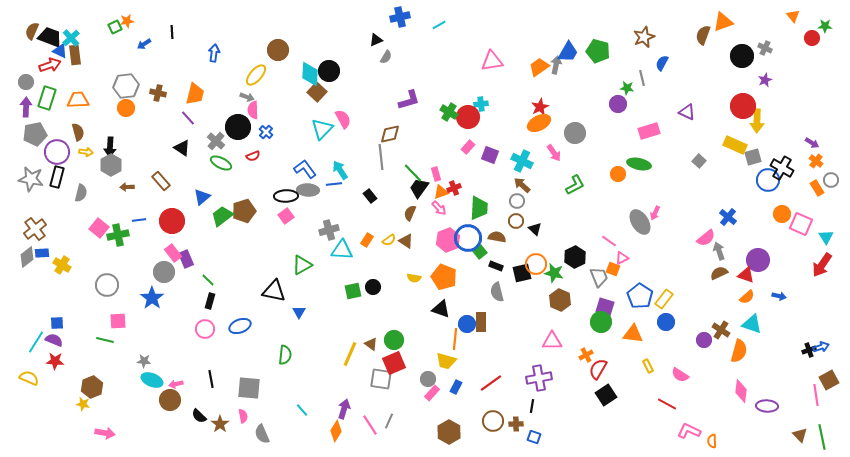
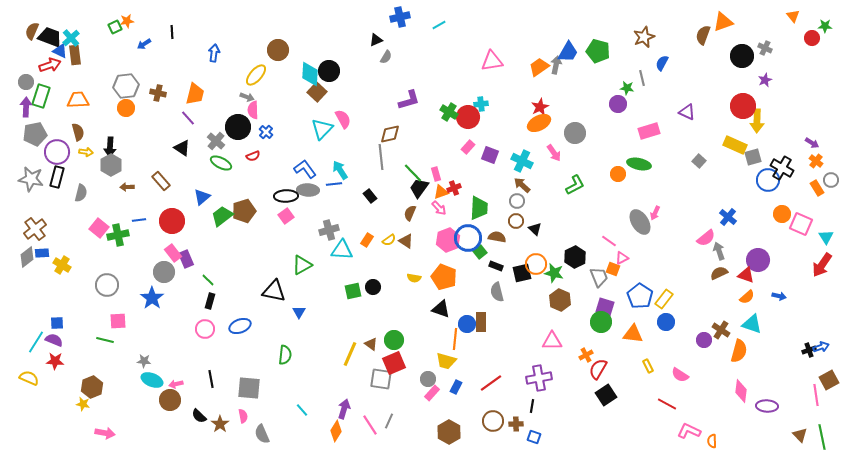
green rectangle at (47, 98): moved 6 px left, 2 px up
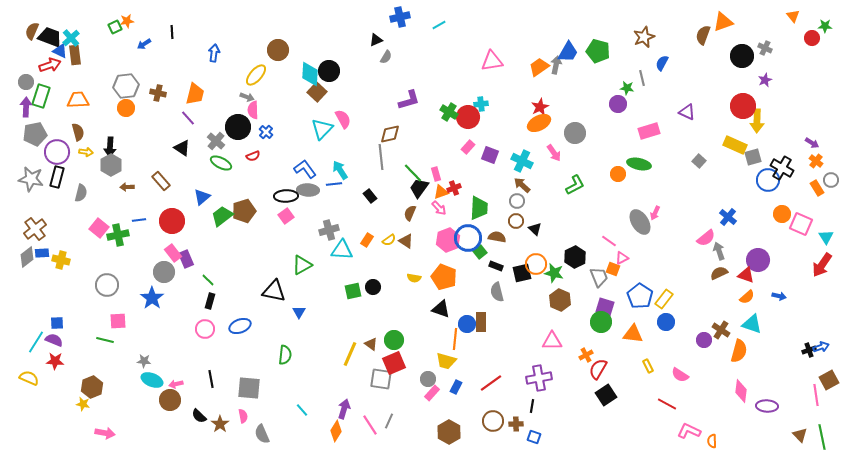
yellow cross at (62, 265): moved 1 px left, 5 px up; rotated 18 degrees counterclockwise
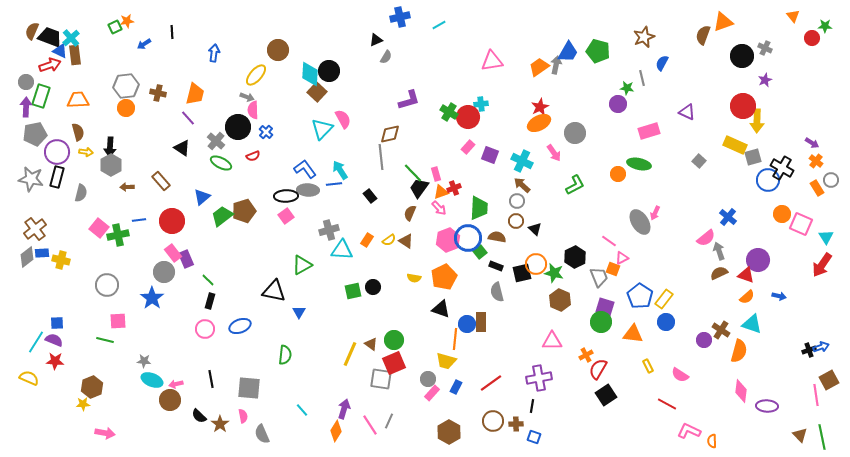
orange pentagon at (444, 277): rotated 25 degrees clockwise
yellow star at (83, 404): rotated 16 degrees counterclockwise
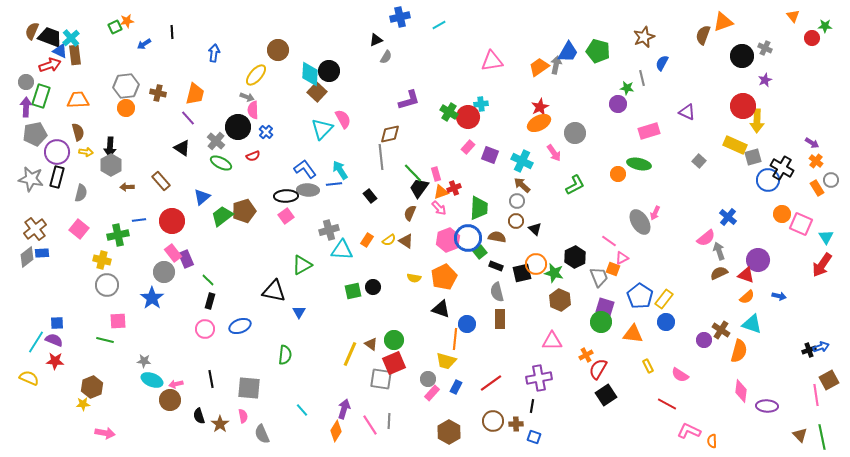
pink square at (99, 228): moved 20 px left, 1 px down
yellow cross at (61, 260): moved 41 px right
brown rectangle at (481, 322): moved 19 px right, 3 px up
black semicircle at (199, 416): rotated 28 degrees clockwise
gray line at (389, 421): rotated 21 degrees counterclockwise
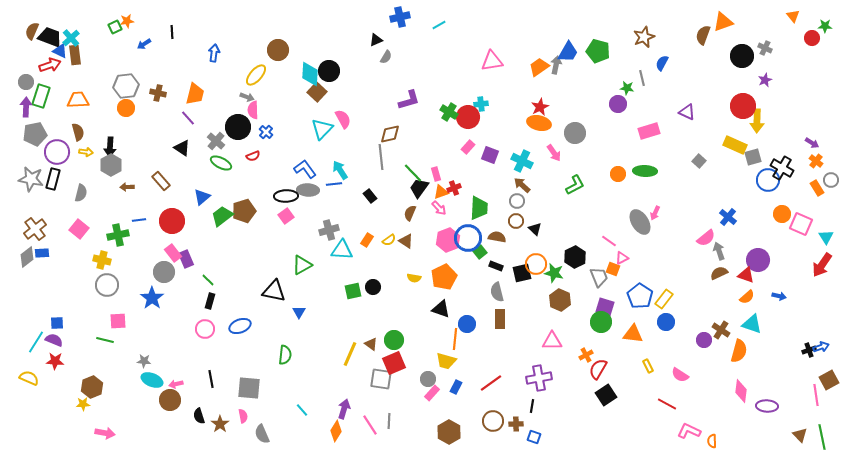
orange ellipse at (539, 123): rotated 40 degrees clockwise
green ellipse at (639, 164): moved 6 px right, 7 px down; rotated 10 degrees counterclockwise
black rectangle at (57, 177): moved 4 px left, 2 px down
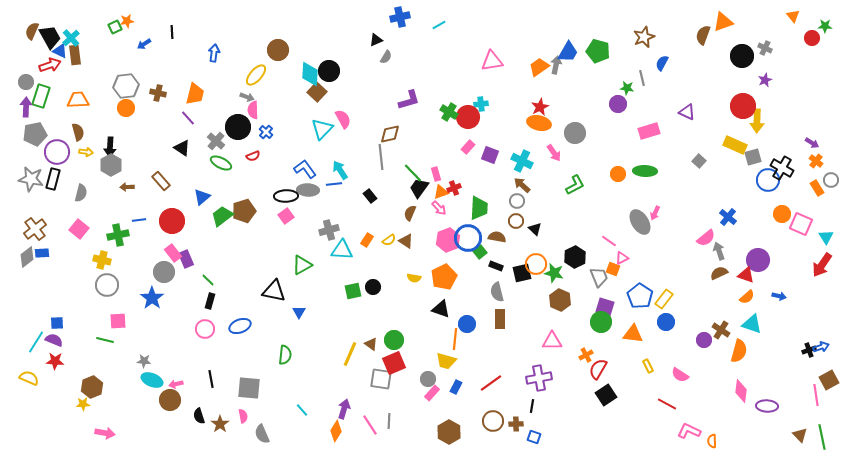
black trapezoid at (50, 37): rotated 40 degrees clockwise
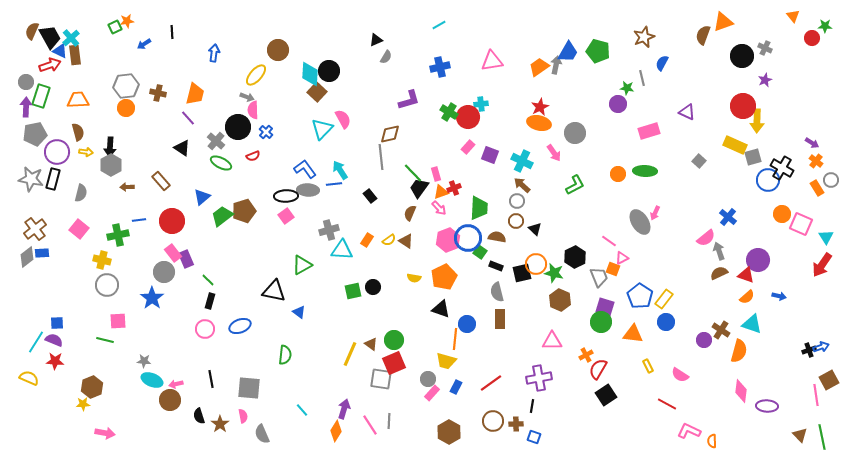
blue cross at (400, 17): moved 40 px right, 50 px down
green square at (480, 252): rotated 16 degrees counterclockwise
blue triangle at (299, 312): rotated 24 degrees counterclockwise
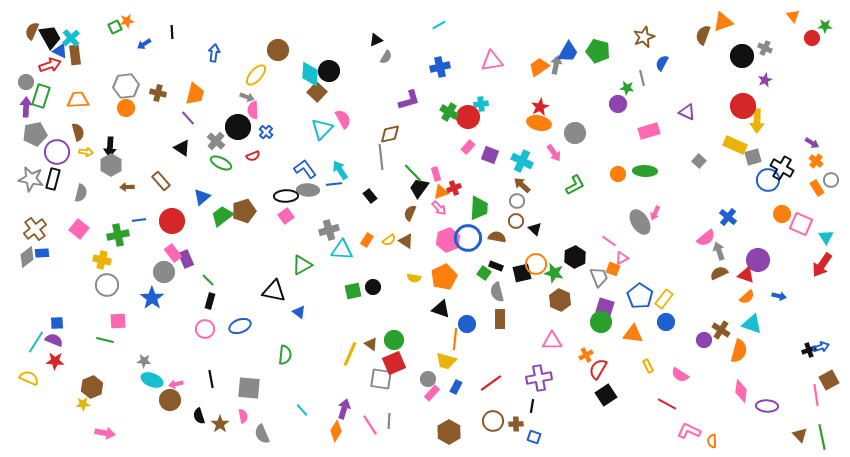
green square at (480, 252): moved 4 px right, 21 px down
